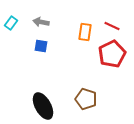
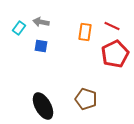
cyan rectangle: moved 8 px right, 5 px down
red pentagon: moved 3 px right
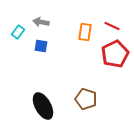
cyan rectangle: moved 1 px left, 4 px down
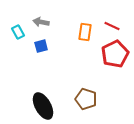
cyan rectangle: rotated 64 degrees counterclockwise
blue square: rotated 24 degrees counterclockwise
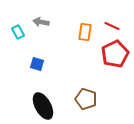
blue square: moved 4 px left, 18 px down; rotated 32 degrees clockwise
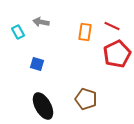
red pentagon: moved 2 px right
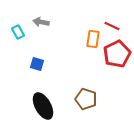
orange rectangle: moved 8 px right, 7 px down
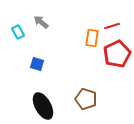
gray arrow: rotated 28 degrees clockwise
red line: rotated 42 degrees counterclockwise
orange rectangle: moved 1 px left, 1 px up
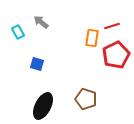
red pentagon: moved 1 px left, 1 px down
black ellipse: rotated 56 degrees clockwise
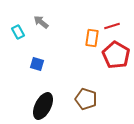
red pentagon: rotated 16 degrees counterclockwise
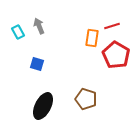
gray arrow: moved 2 px left, 4 px down; rotated 28 degrees clockwise
